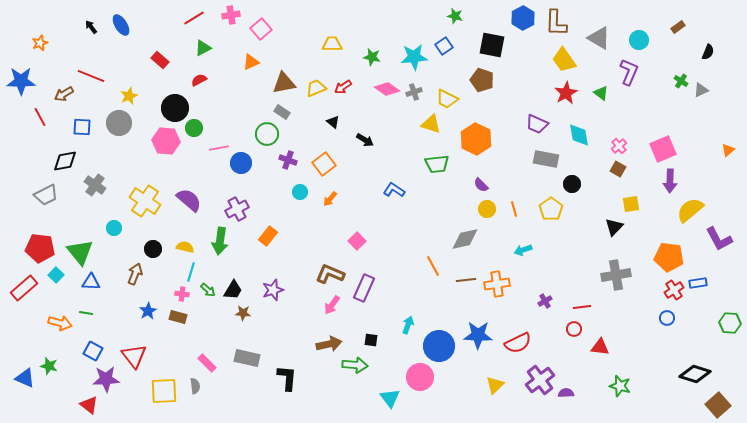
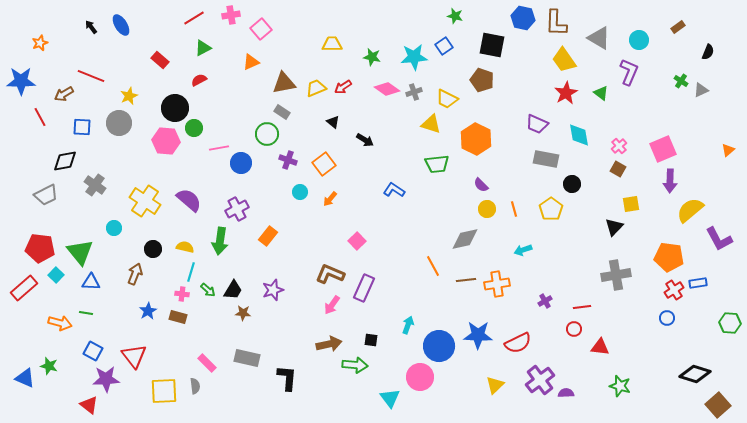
blue hexagon at (523, 18): rotated 20 degrees counterclockwise
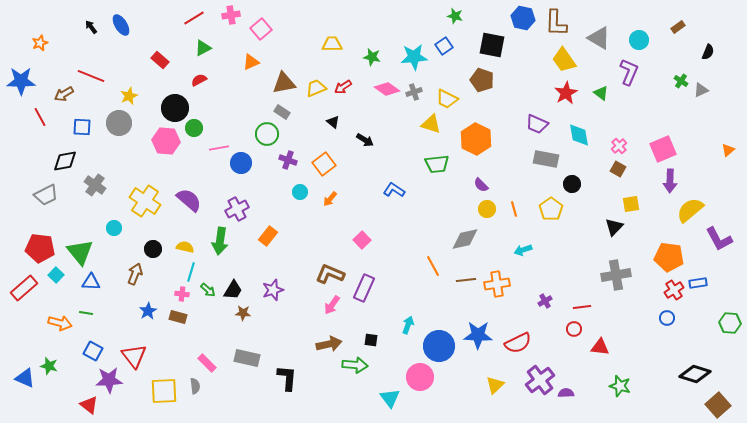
pink square at (357, 241): moved 5 px right, 1 px up
purple star at (106, 379): moved 3 px right, 1 px down
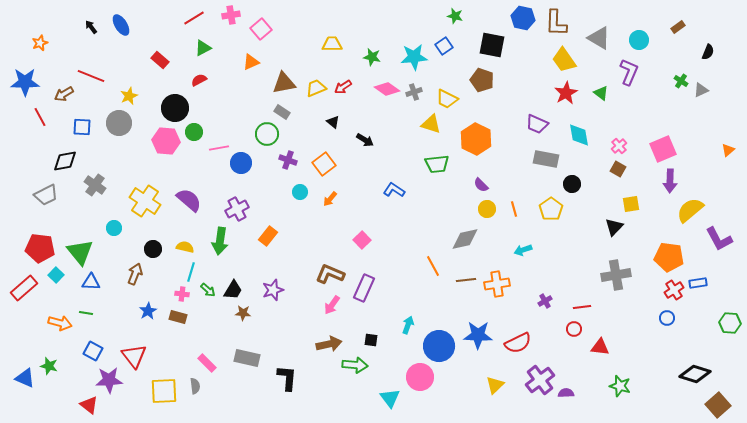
blue star at (21, 81): moved 4 px right, 1 px down
green circle at (194, 128): moved 4 px down
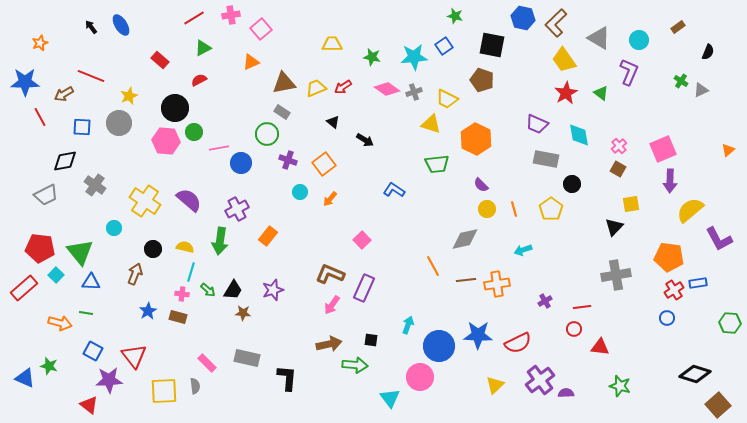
brown L-shape at (556, 23): rotated 44 degrees clockwise
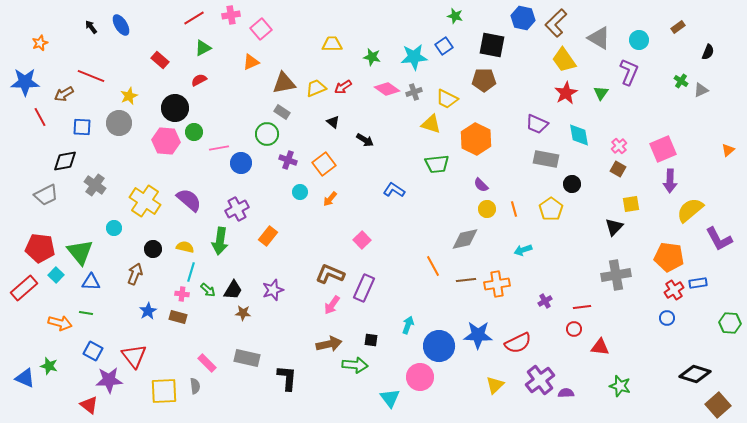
brown pentagon at (482, 80): moved 2 px right; rotated 20 degrees counterclockwise
green triangle at (601, 93): rotated 28 degrees clockwise
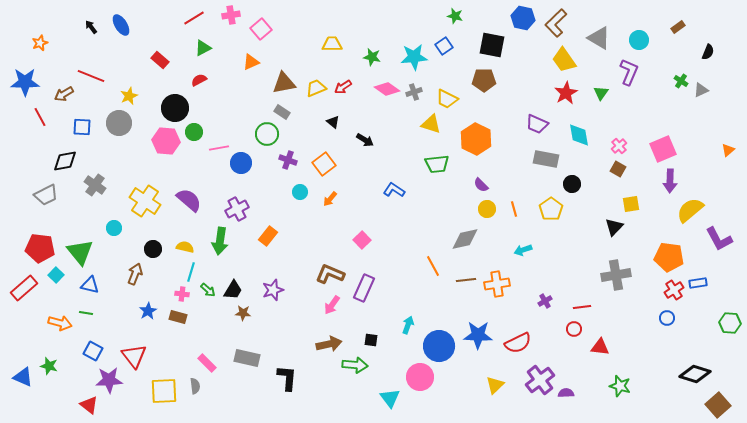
blue triangle at (91, 282): moved 1 px left, 3 px down; rotated 12 degrees clockwise
blue triangle at (25, 378): moved 2 px left, 1 px up
